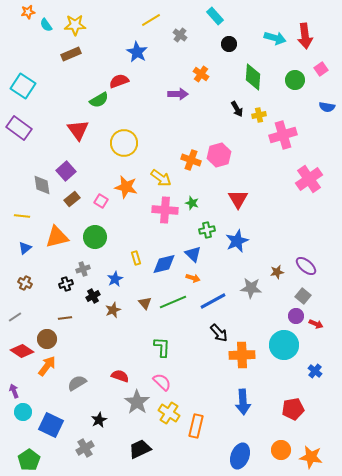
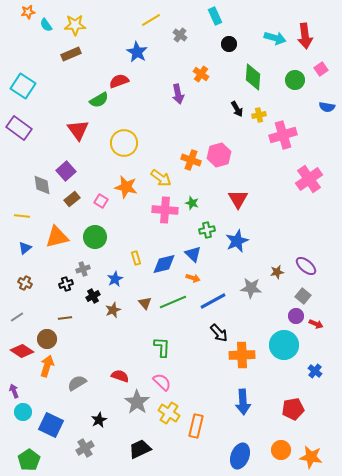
cyan rectangle at (215, 16): rotated 18 degrees clockwise
purple arrow at (178, 94): rotated 78 degrees clockwise
gray line at (15, 317): moved 2 px right
orange arrow at (47, 366): rotated 20 degrees counterclockwise
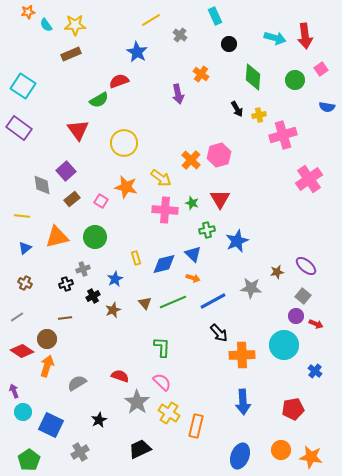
orange cross at (191, 160): rotated 24 degrees clockwise
red triangle at (238, 199): moved 18 px left
gray cross at (85, 448): moved 5 px left, 4 px down
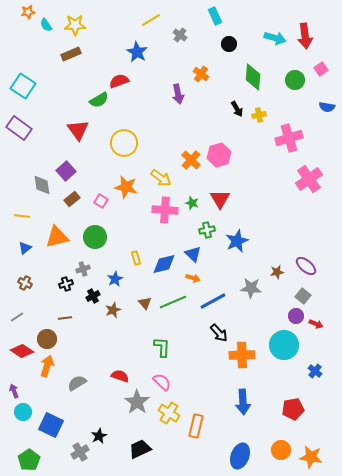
pink cross at (283, 135): moved 6 px right, 3 px down
black star at (99, 420): moved 16 px down
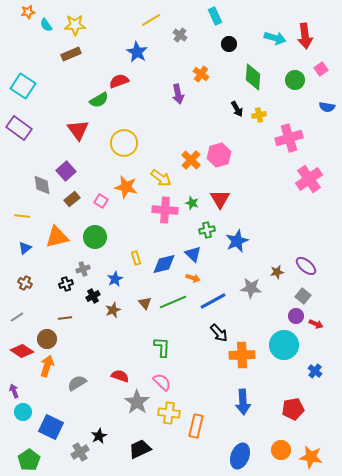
yellow cross at (169, 413): rotated 25 degrees counterclockwise
blue square at (51, 425): moved 2 px down
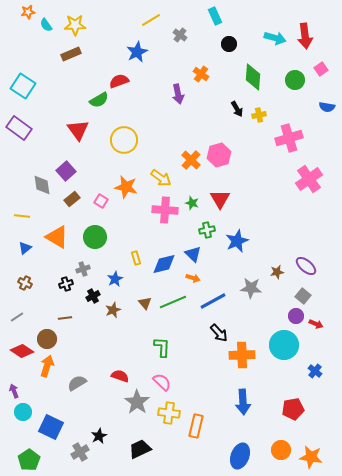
blue star at (137, 52): rotated 15 degrees clockwise
yellow circle at (124, 143): moved 3 px up
orange triangle at (57, 237): rotated 45 degrees clockwise
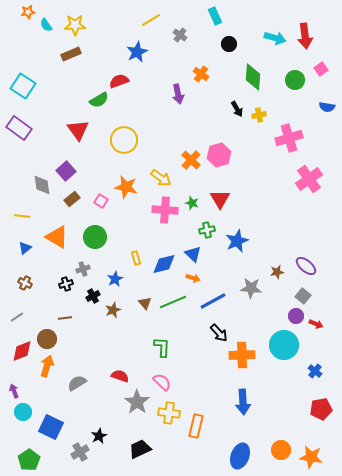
red diamond at (22, 351): rotated 55 degrees counterclockwise
red pentagon at (293, 409): moved 28 px right
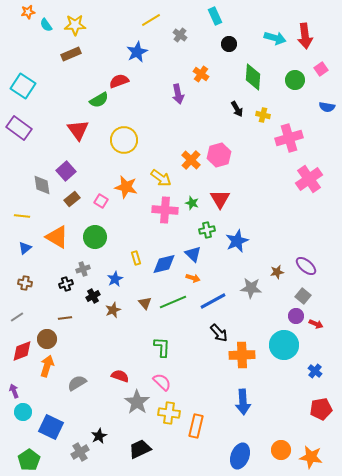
yellow cross at (259, 115): moved 4 px right; rotated 24 degrees clockwise
brown cross at (25, 283): rotated 16 degrees counterclockwise
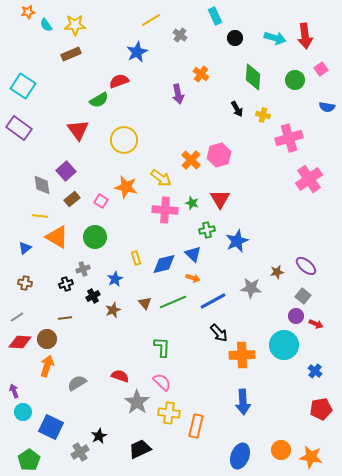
black circle at (229, 44): moved 6 px right, 6 px up
yellow line at (22, 216): moved 18 px right
red diamond at (22, 351): moved 2 px left, 9 px up; rotated 25 degrees clockwise
